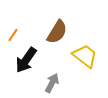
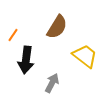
brown semicircle: moved 5 px up
black arrow: rotated 28 degrees counterclockwise
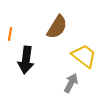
orange line: moved 3 px left, 1 px up; rotated 24 degrees counterclockwise
yellow trapezoid: moved 1 px left
gray arrow: moved 19 px right
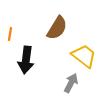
brown semicircle: moved 1 px down
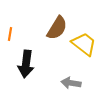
yellow trapezoid: moved 12 px up
black arrow: moved 4 px down
gray arrow: rotated 108 degrees counterclockwise
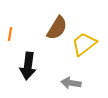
yellow trapezoid: rotated 76 degrees counterclockwise
black arrow: moved 2 px right, 2 px down
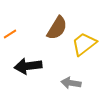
orange line: rotated 48 degrees clockwise
black arrow: rotated 76 degrees clockwise
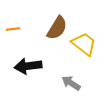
orange line: moved 3 px right, 5 px up; rotated 24 degrees clockwise
yellow trapezoid: rotated 76 degrees clockwise
gray arrow: rotated 24 degrees clockwise
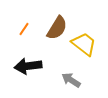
orange line: moved 11 px right; rotated 48 degrees counterclockwise
gray arrow: moved 3 px up
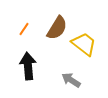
black arrow: rotated 92 degrees clockwise
